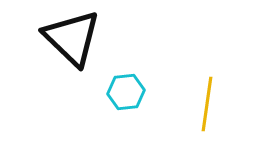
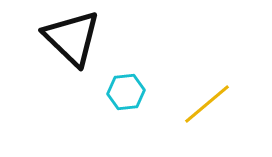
yellow line: rotated 42 degrees clockwise
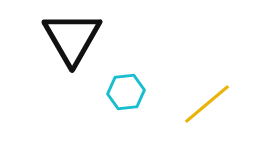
black triangle: rotated 16 degrees clockwise
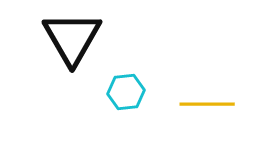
yellow line: rotated 40 degrees clockwise
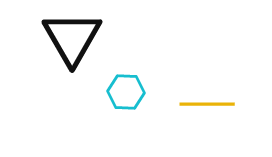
cyan hexagon: rotated 9 degrees clockwise
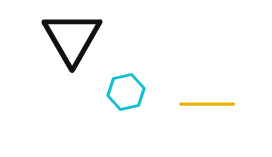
cyan hexagon: rotated 15 degrees counterclockwise
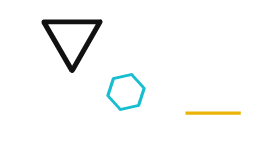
yellow line: moved 6 px right, 9 px down
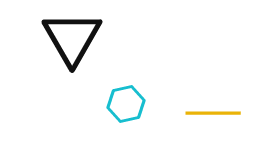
cyan hexagon: moved 12 px down
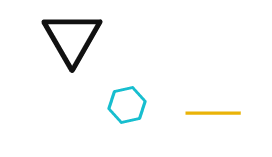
cyan hexagon: moved 1 px right, 1 px down
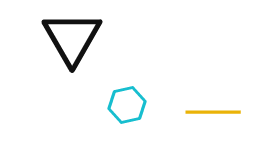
yellow line: moved 1 px up
